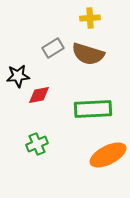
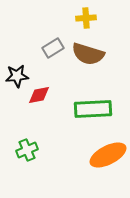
yellow cross: moved 4 px left
black star: moved 1 px left
green cross: moved 10 px left, 6 px down
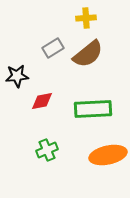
brown semicircle: rotated 56 degrees counterclockwise
red diamond: moved 3 px right, 6 px down
green cross: moved 20 px right
orange ellipse: rotated 15 degrees clockwise
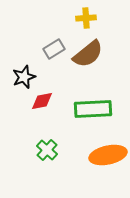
gray rectangle: moved 1 px right, 1 px down
black star: moved 7 px right, 1 px down; rotated 15 degrees counterclockwise
green cross: rotated 25 degrees counterclockwise
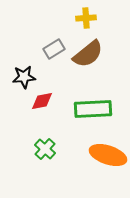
black star: rotated 15 degrees clockwise
green cross: moved 2 px left, 1 px up
orange ellipse: rotated 30 degrees clockwise
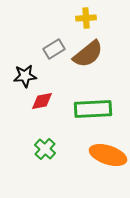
black star: moved 1 px right, 1 px up
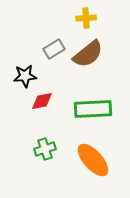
green cross: rotated 30 degrees clockwise
orange ellipse: moved 15 px left, 5 px down; rotated 30 degrees clockwise
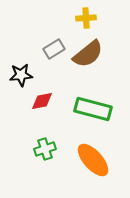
black star: moved 4 px left, 1 px up
green rectangle: rotated 18 degrees clockwise
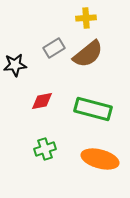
gray rectangle: moved 1 px up
black star: moved 6 px left, 10 px up
orange ellipse: moved 7 px right, 1 px up; rotated 33 degrees counterclockwise
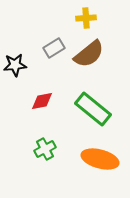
brown semicircle: moved 1 px right
green rectangle: rotated 24 degrees clockwise
green cross: rotated 10 degrees counterclockwise
